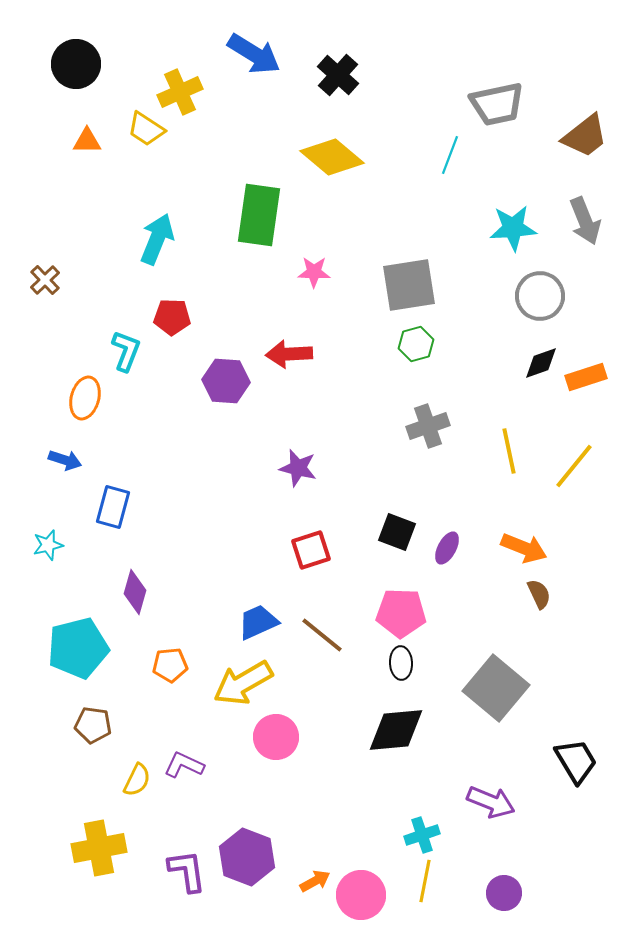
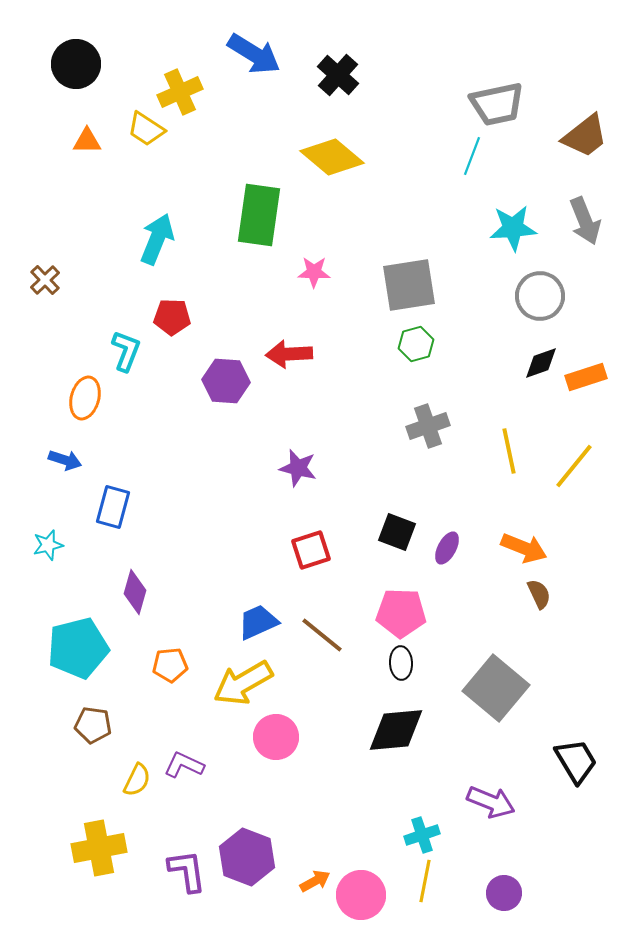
cyan line at (450, 155): moved 22 px right, 1 px down
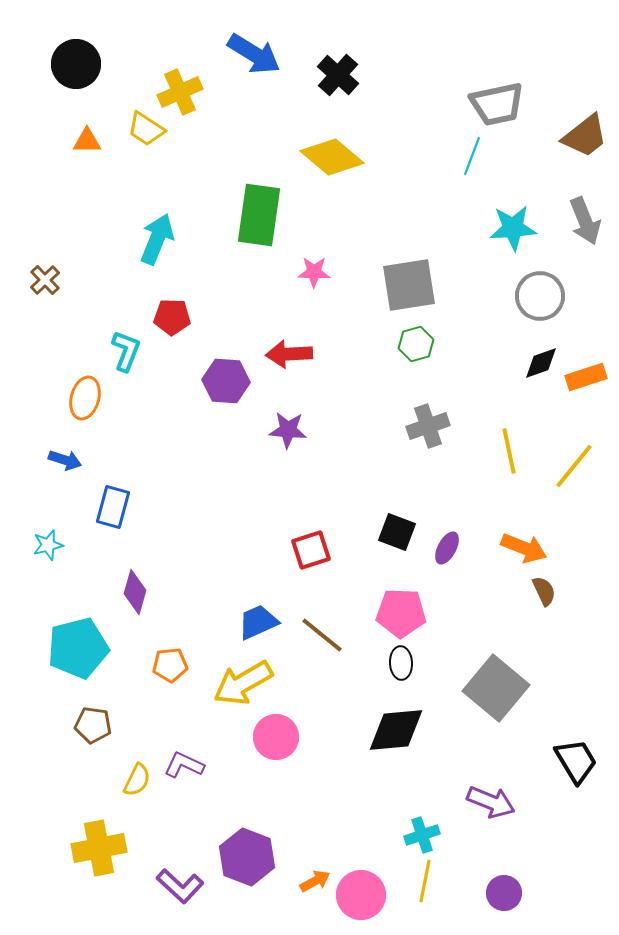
purple star at (298, 468): moved 10 px left, 38 px up; rotated 9 degrees counterclockwise
brown semicircle at (539, 594): moved 5 px right, 3 px up
purple L-shape at (187, 871): moved 7 px left, 15 px down; rotated 141 degrees clockwise
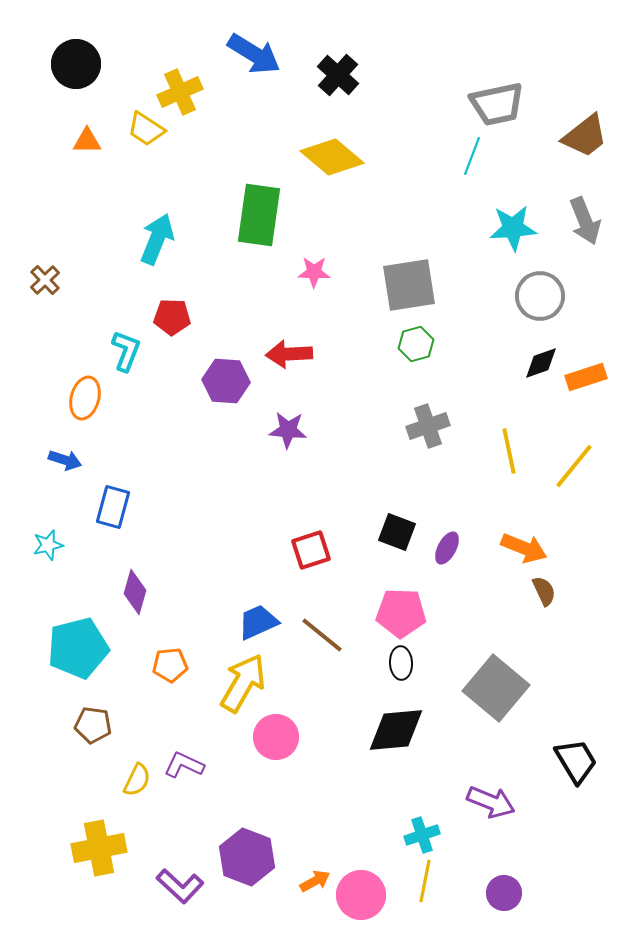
yellow arrow at (243, 683): rotated 150 degrees clockwise
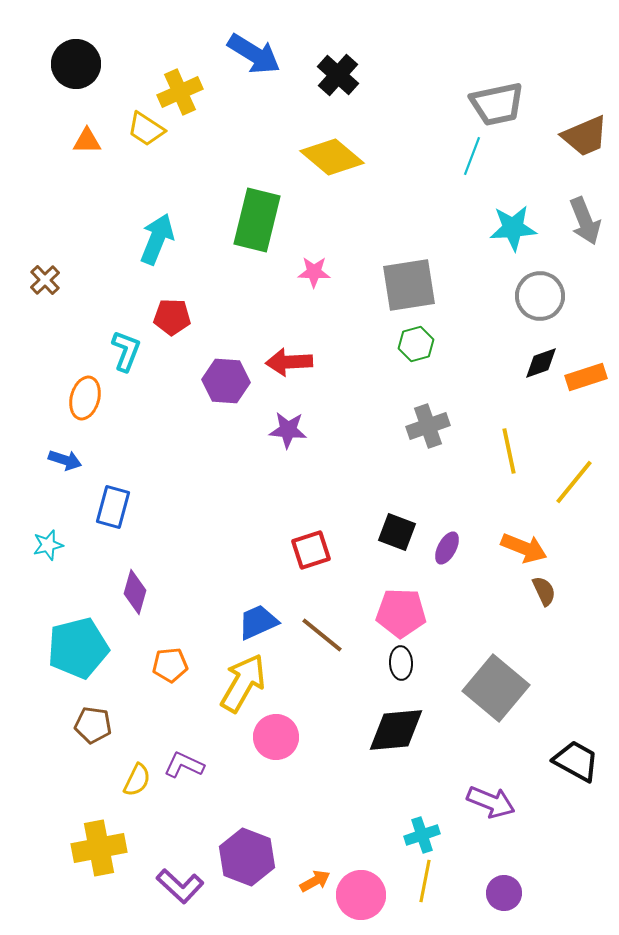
brown trapezoid at (585, 136): rotated 15 degrees clockwise
green rectangle at (259, 215): moved 2 px left, 5 px down; rotated 6 degrees clockwise
red arrow at (289, 354): moved 8 px down
yellow line at (574, 466): moved 16 px down
black trapezoid at (576, 761): rotated 30 degrees counterclockwise
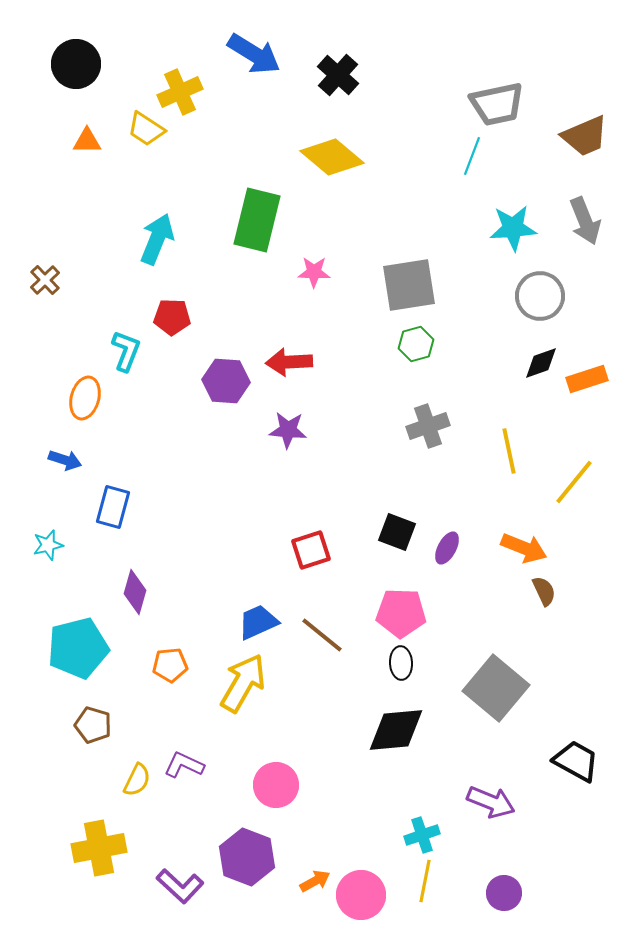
orange rectangle at (586, 377): moved 1 px right, 2 px down
brown pentagon at (93, 725): rotated 9 degrees clockwise
pink circle at (276, 737): moved 48 px down
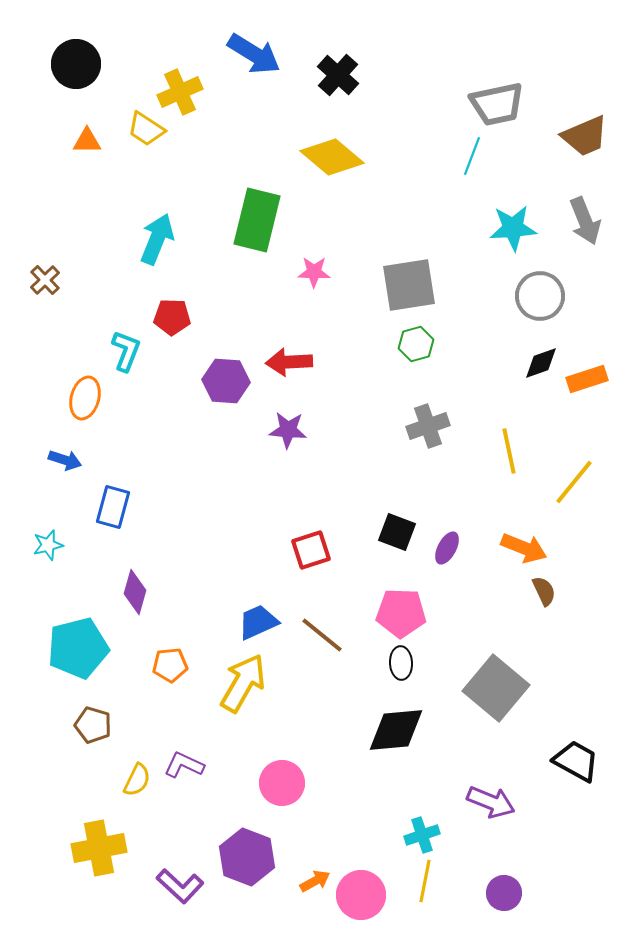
pink circle at (276, 785): moved 6 px right, 2 px up
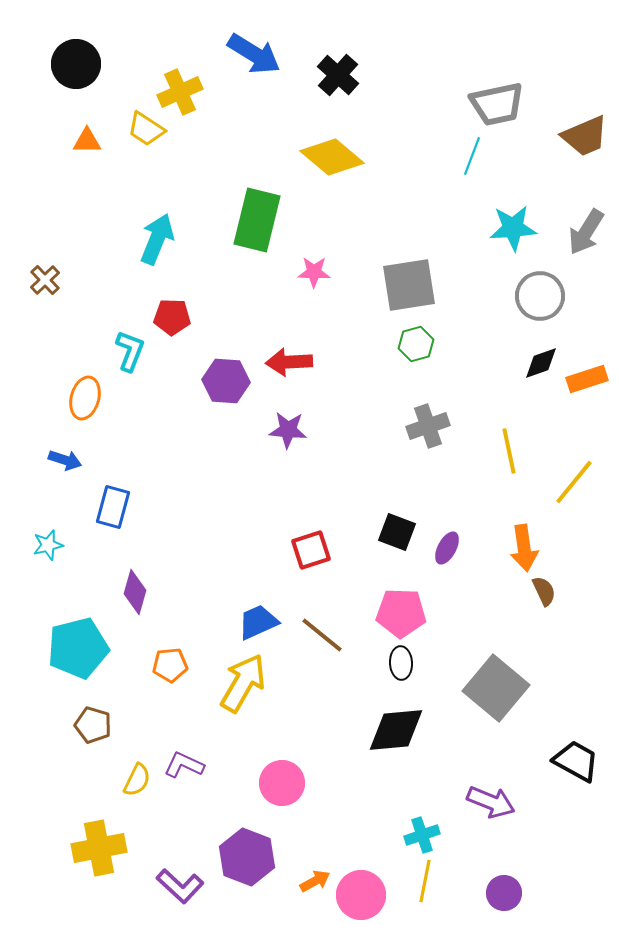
gray arrow at (585, 221): moved 1 px right, 11 px down; rotated 54 degrees clockwise
cyan L-shape at (126, 351): moved 4 px right
orange arrow at (524, 548): rotated 60 degrees clockwise
